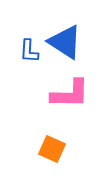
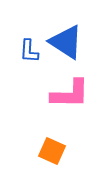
blue triangle: moved 1 px right
orange square: moved 2 px down
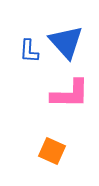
blue triangle: rotated 15 degrees clockwise
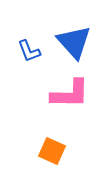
blue triangle: moved 8 px right
blue L-shape: rotated 25 degrees counterclockwise
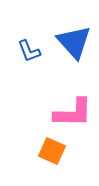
pink L-shape: moved 3 px right, 19 px down
